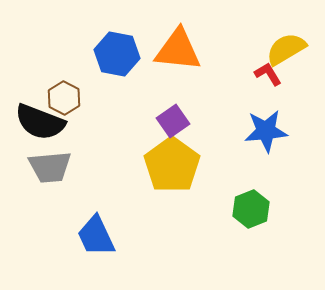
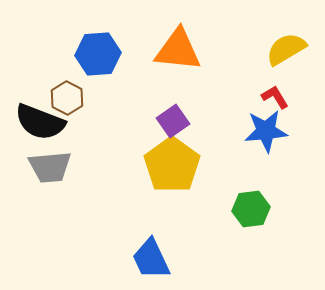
blue hexagon: moved 19 px left; rotated 15 degrees counterclockwise
red L-shape: moved 7 px right, 23 px down
brown hexagon: moved 3 px right
green hexagon: rotated 15 degrees clockwise
blue trapezoid: moved 55 px right, 23 px down
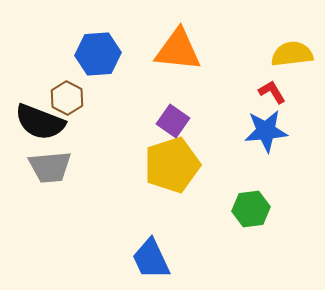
yellow semicircle: moved 6 px right, 5 px down; rotated 24 degrees clockwise
red L-shape: moved 3 px left, 5 px up
purple square: rotated 20 degrees counterclockwise
yellow pentagon: rotated 18 degrees clockwise
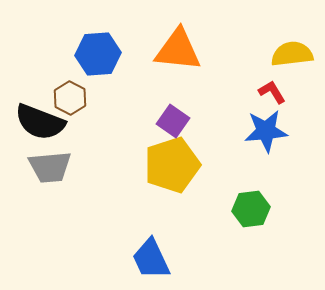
brown hexagon: moved 3 px right
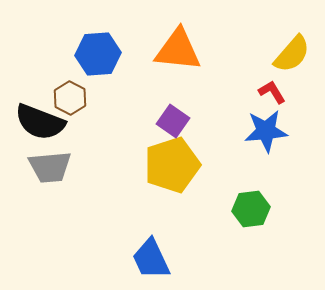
yellow semicircle: rotated 138 degrees clockwise
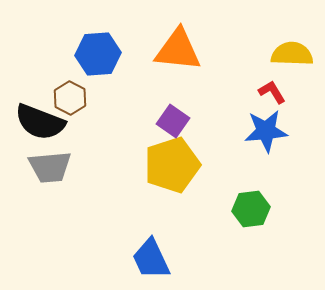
yellow semicircle: rotated 129 degrees counterclockwise
